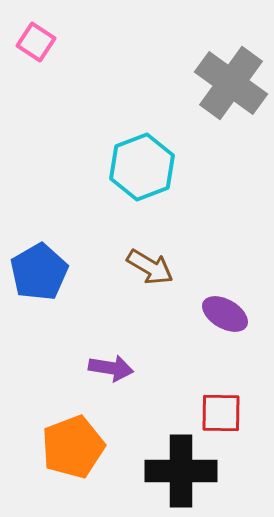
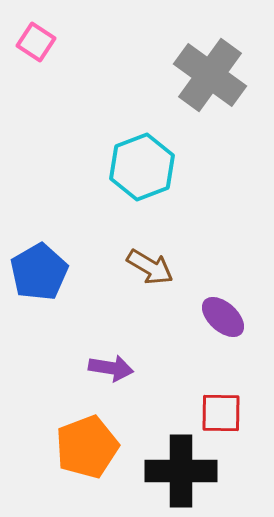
gray cross: moved 21 px left, 8 px up
purple ellipse: moved 2 px left, 3 px down; rotated 12 degrees clockwise
orange pentagon: moved 14 px right
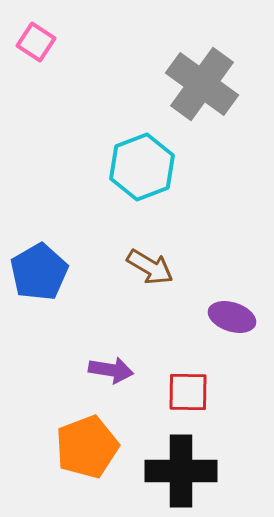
gray cross: moved 8 px left, 9 px down
purple ellipse: moved 9 px right; rotated 24 degrees counterclockwise
purple arrow: moved 2 px down
red square: moved 33 px left, 21 px up
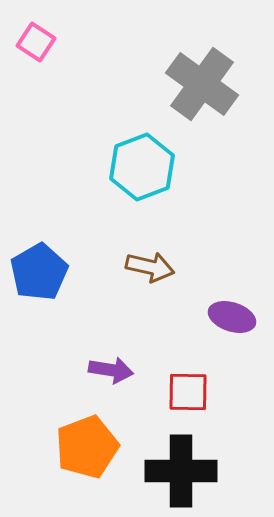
brown arrow: rotated 18 degrees counterclockwise
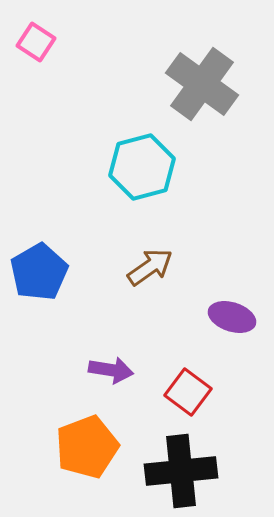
cyan hexagon: rotated 6 degrees clockwise
brown arrow: rotated 48 degrees counterclockwise
red square: rotated 36 degrees clockwise
black cross: rotated 6 degrees counterclockwise
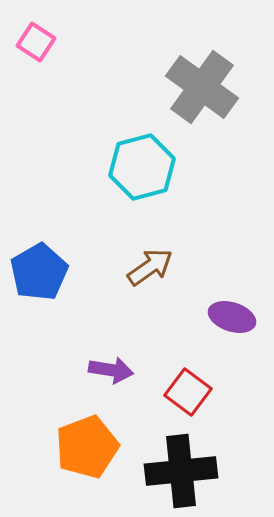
gray cross: moved 3 px down
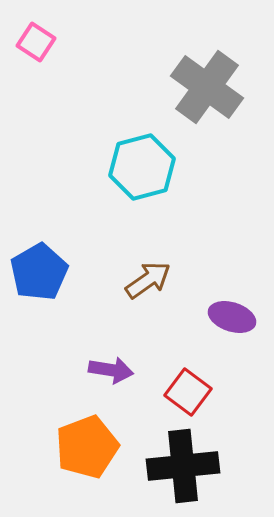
gray cross: moved 5 px right
brown arrow: moved 2 px left, 13 px down
black cross: moved 2 px right, 5 px up
